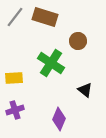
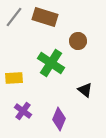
gray line: moved 1 px left
purple cross: moved 8 px right, 1 px down; rotated 36 degrees counterclockwise
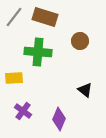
brown circle: moved 2 px right
green cross: moved 13 px left, 11 px up; rotated 28 degrees counterclockwise
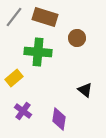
brown circle: moved 3 px left, 3 px up
yellow rectangle: rotated 36 degrees counterclockwise
purple diamond: rotated 15 degrees counterclockwise
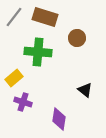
purple cross: moved 9 px up; rotated 18 degrees counterclockwise
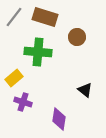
brown circle: moved 1 px up
